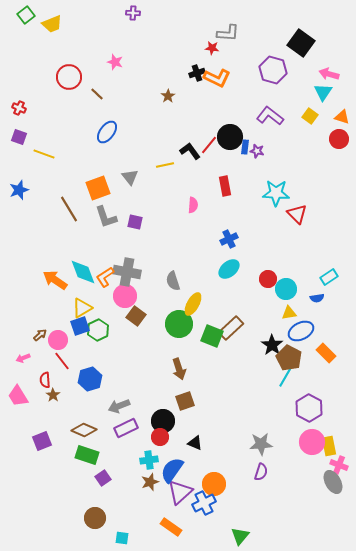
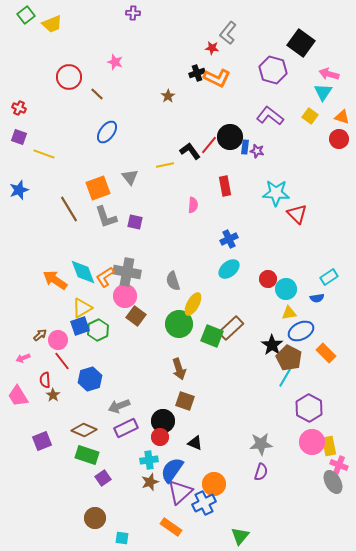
gray L-shape at (228, 33): rotated 125 degrees clockwise
brown square at (185, 401): rotated 36 degrees clockwise
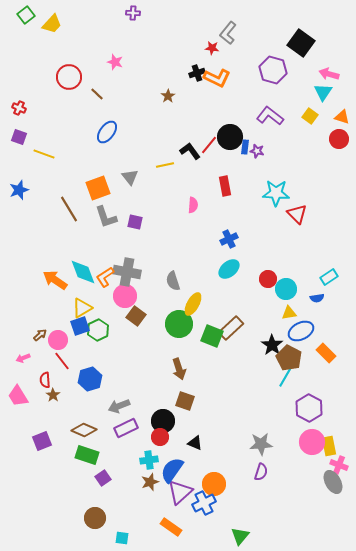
yellow trapezoid at (52, 24): rotated 25 degrees counterclockwise
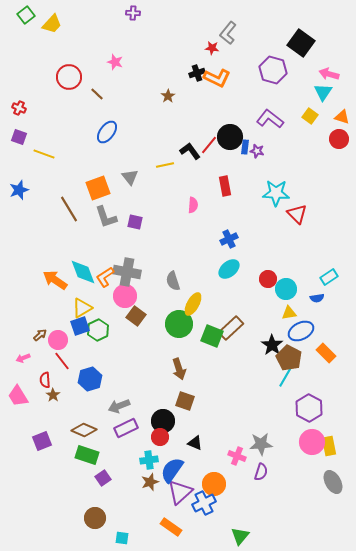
purple L-shape at (270, 116): moved 3 px down
pink cross at (339, 465): moved 102 px left, 9 px up
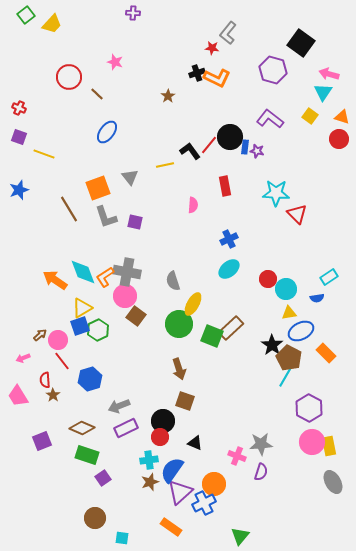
brown diamond at (84, 430): moved 2 px left, 2 px up
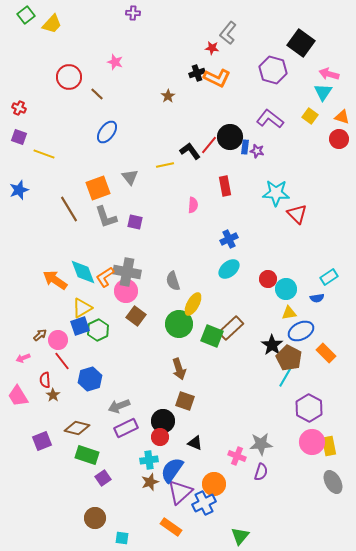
pink circle at (125, 296): moved 1 px right, 5 px up
brown diamond at (82, 428): moved 5 px left; rotated 10 degrees counterclockwise
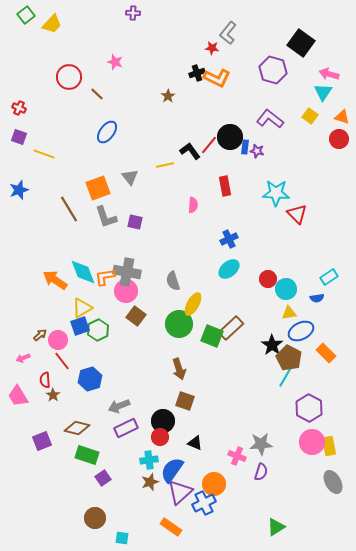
orange L-shape at (105, 277): rotated 25 degrees clockwise
green triangle at (240, 536): moved 36 px right, 9 px up; rotated 18 degrees clockwise
